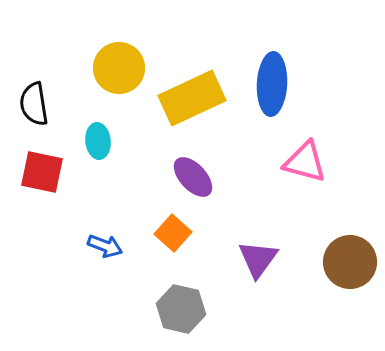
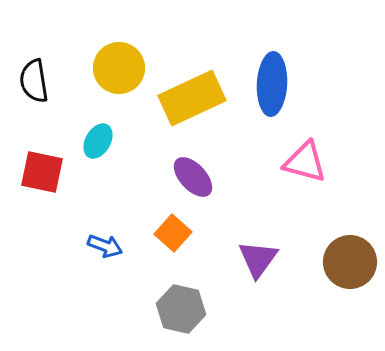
black semicircle: moved 23 px up
cyan ellipse: rotated 36 degrees clockwise
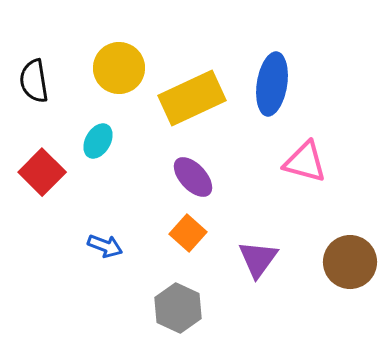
blue ellipse: rotated 6 degrees clockwise
red square: rotated 33 degrees clockwise
orange square: moved 15 px right
gray hexagon: moved 3 px left, 1 px up; rotated 12 degrees clockwise
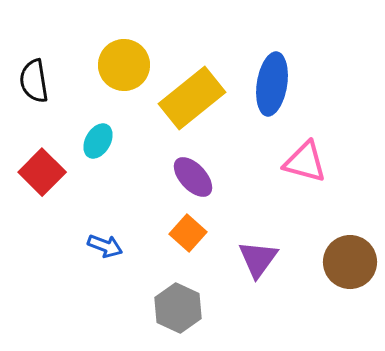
yellow circle: moved 5 px right, 3 px up
yellow rectangle: rotated 14 degrees counterclockwise
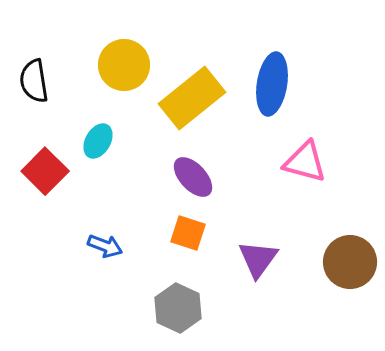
red square: moved 3 px right, 1 px up
orange square: rotated 24 degrees counterclockwise
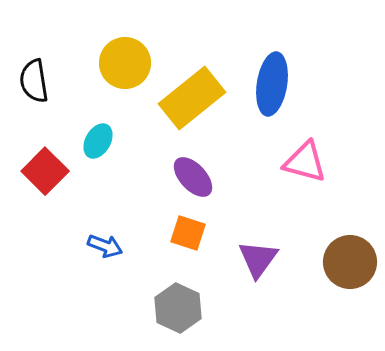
yellow circle: moved 1 px right, 2 px up
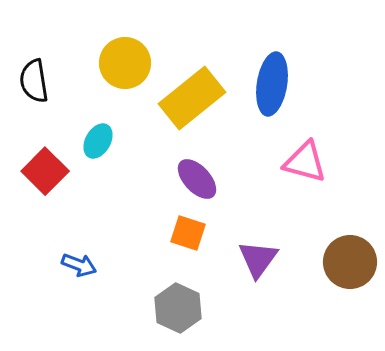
purple ellipse: moved 4 px right, 2 px down
blue arrow: moved 26 px left, 19 px down
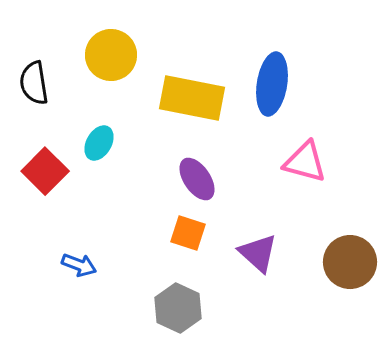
yellow circle: moved 14 px left, 8 px up
black semicircle: moved 2 px down
yellow rectangle: rotated 50 degrees clockwise
cyan ellipse: moved 1 px right, 2 px down
purple ellipse: rotated 9 degrees clockwise
purple triangle: moved 6 px up; rotated 24 degrees counterclockwise
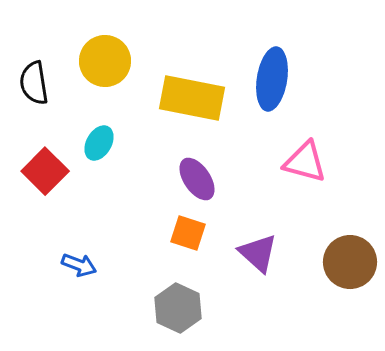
yellow circle: moved 6 px left, 6 px down
blue ellipse: moved 5 px up
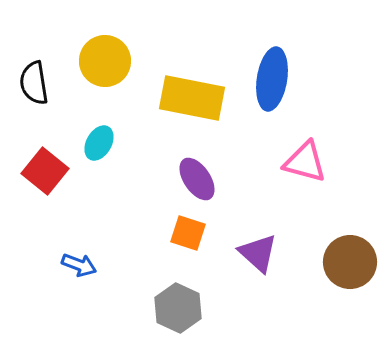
red square: rotated 6 degrees counterclockwise
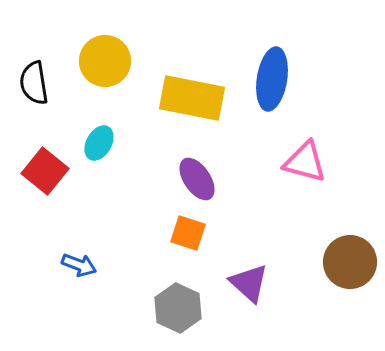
purple triangle: moved 9 px left, 30 px down
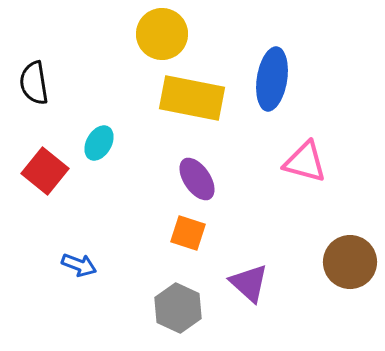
yellow circle: moved 57 px right, 27 px up
